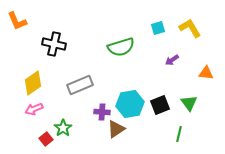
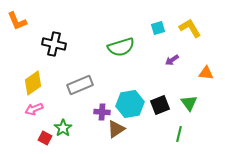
red square: moved 1 px left, 1 px up; rotated 24 degrees counterclockwise
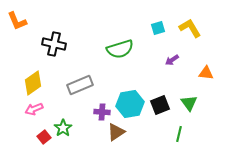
green semicircle: moved 1 px left, 2 px down
brown triangle: moved 3 px down
red square: moved 1 px left, 1 px up; rotated 24 degrees clockwise
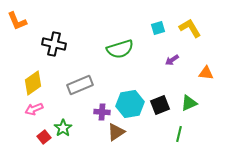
green triangle: rotated 42 degrees clockwise
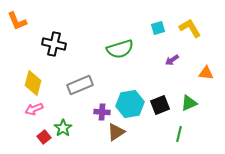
yellow diamond: rotated 40 degrees counterclockwise
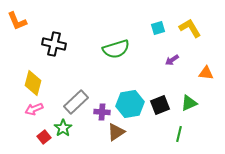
green semicircle: moved 4 px left
gray rectangle: moved 4 px left, 17 px down; rotated 20 degrees counterclockwise
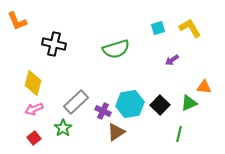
orange triangle: moved 2 px left, 14 px down
black square: rotated 24 degrees counterclockwise
purple cross: moved 1 px right, 1 px up; rotated 21 degrees clockwise
red square: moved 10 px left, 1 px down
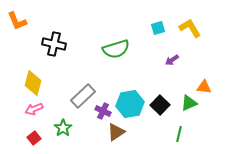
gray rectangle: moved 7 px right, 6 px up
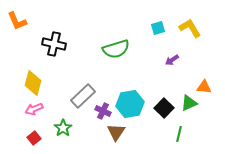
black square: moved 4 px right, 3 px down
brown triangle: rotated 24 degrees counterclockwise
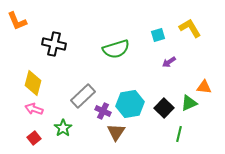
cyan square: moved 7 px down
purple arrow: moved 3 px left, 2 px down
pink arrow: rotated 42 degrees clockwise
